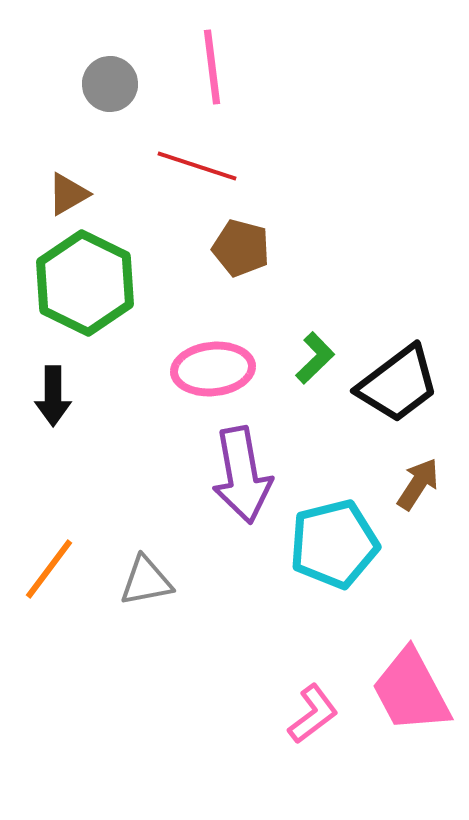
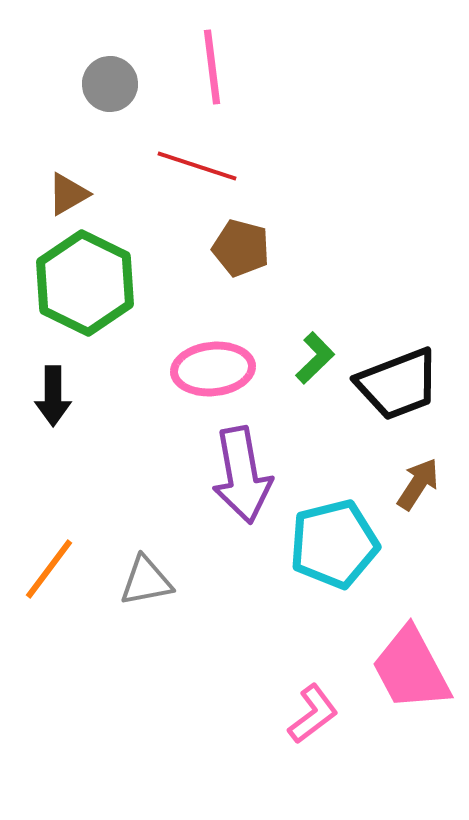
black trapezoid: rotated 16 degrees clockwise
pink trapezoid: moved 22 px up
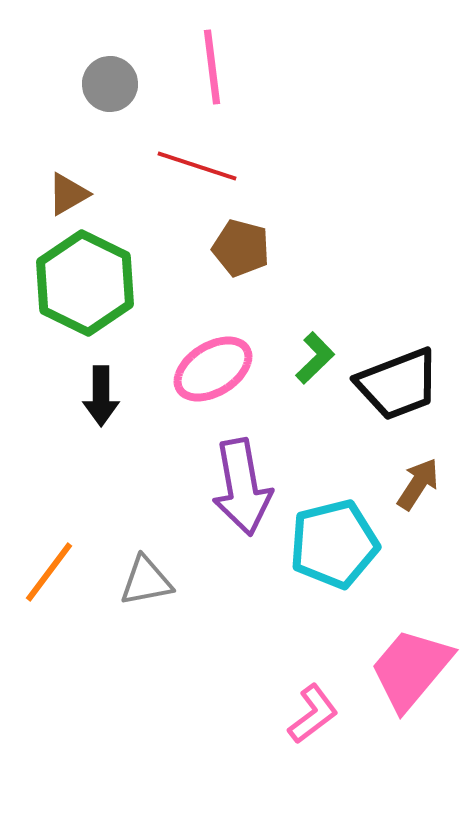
pink ellipse: rotated 26 degrees counterclockwise
black arrow: moved 48 px right
purple arrow: moved 12 px down
orange line: moved 3 px down
pink trapezoid: rotated 68 degrees clockwise
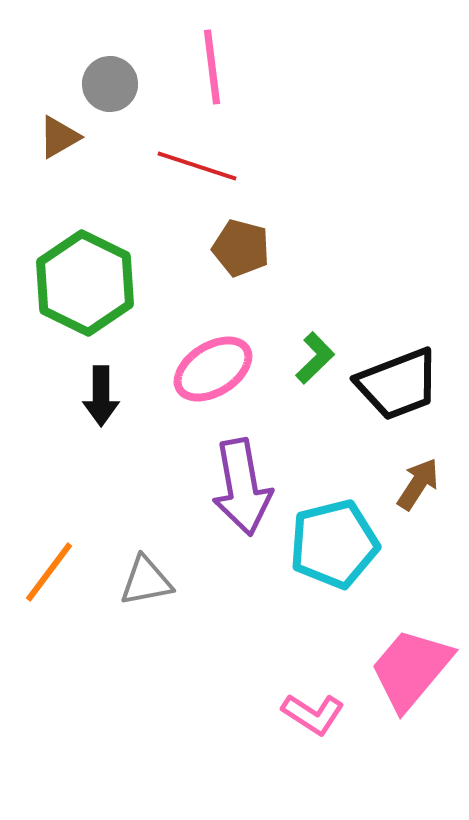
brown triangle: moved 9 px left, 57 px up
pink L-shape: rotated 70 degrees clockwise
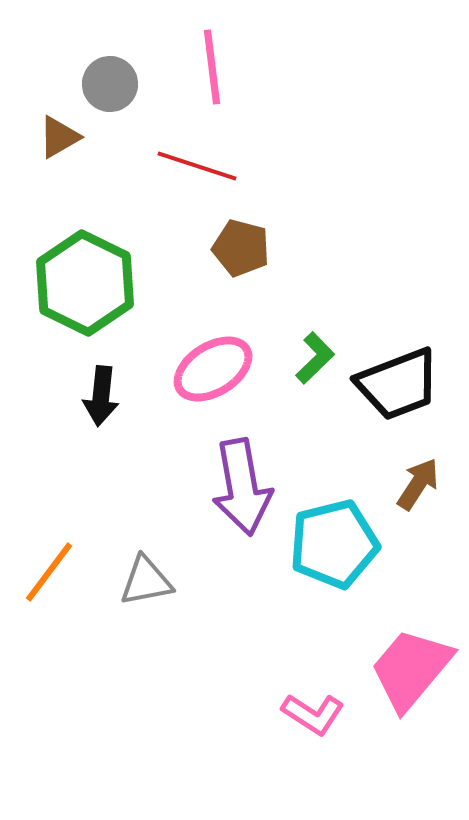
black arrow: rotated 6 degrees clockwise
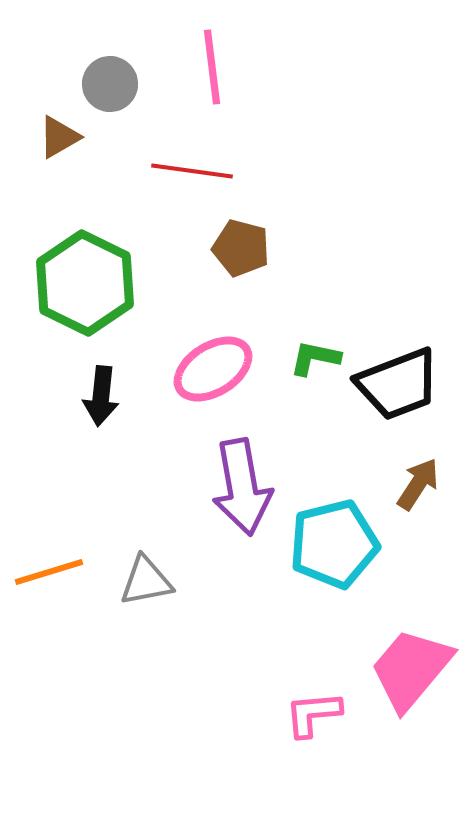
red line: moved 5 px left, 5 px down; rotated 10 degrees counterclockwise
green L-shape: rotated 124 degrees counterclockwise
orange line: rotated 36 degrees clockwise
pink L-shape: rotated 142 degrees clockwise
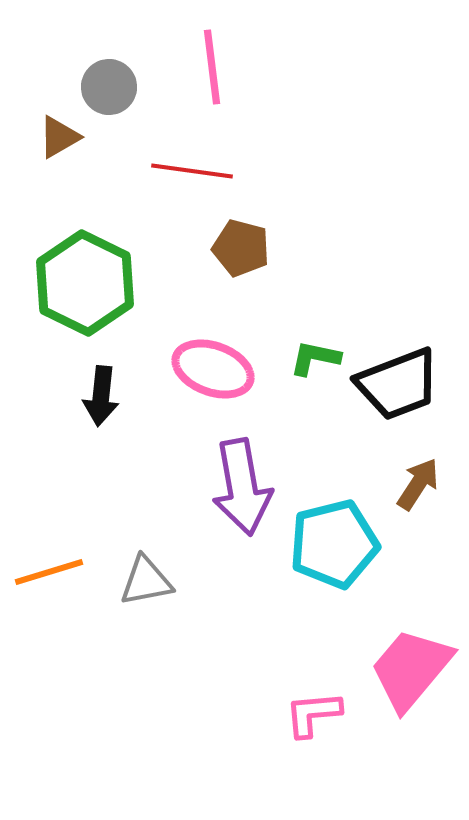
gray circle: moved 1 px left, 3 px down
pink ellipse: rotated 52 degrees clockwise
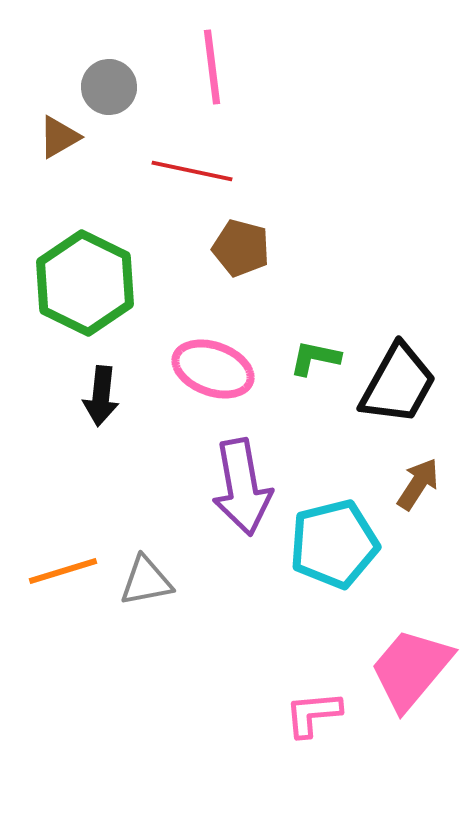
red line: rotated 4 degrees clockwise
black trapezoid: rotated 40 degrees counterclockwise
orange line: moved 14 px right, 1 px up
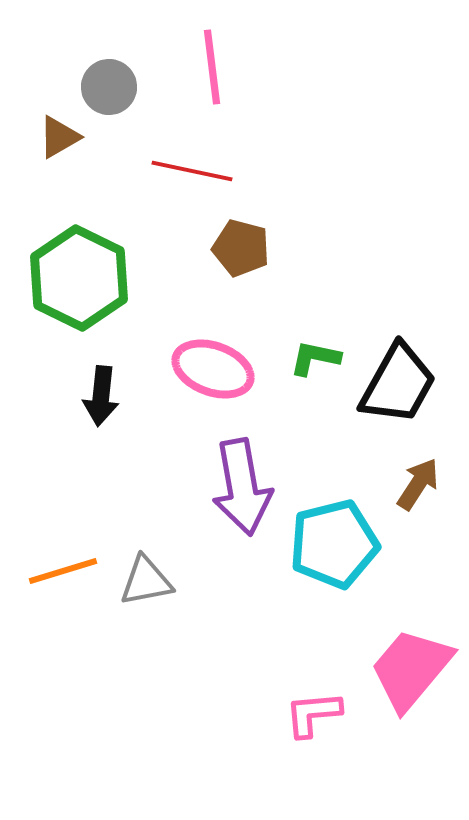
green hexagon: moved 6 px left, 5 px up
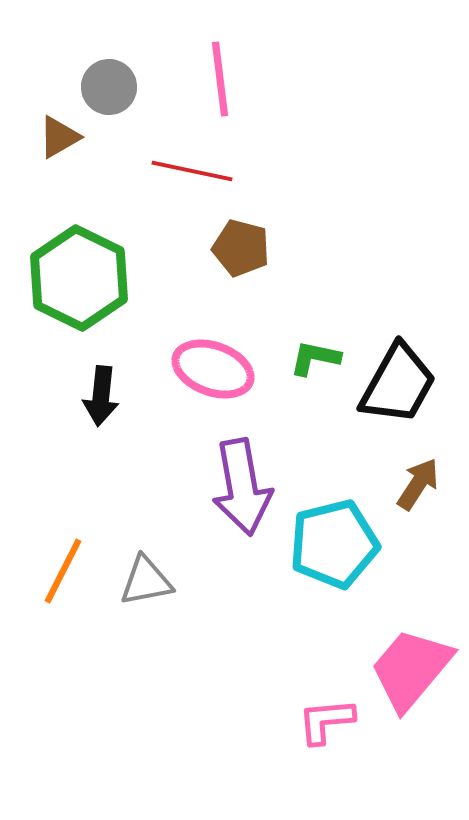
pink line: moved 8 px right, 12 px down
orange line: rotated 46 degrees counterclockwise
pink L-shape: moved 13 px right, 7 px down
